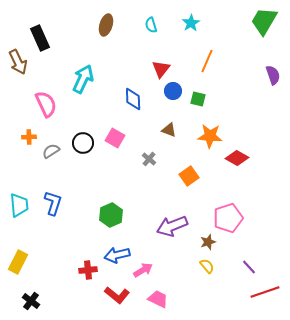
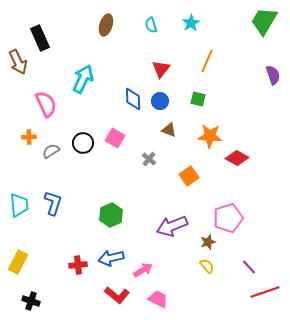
blue circle: moved 13 px left, 10 px down
blue arrow: moved 6 px left, 3 px down
red cross: moved 10 px left, 5 px up
black cross: rotated 18 degrees counterclockwise
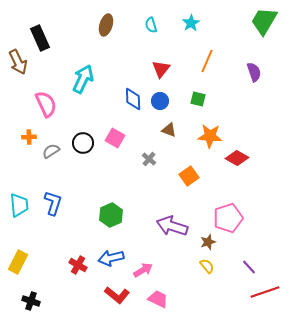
purple semicircle: moved 19 px left, 3 px up
purple arrow: rotated 40 degrees clockwise
red cross: rotated 36 degrees clockwise
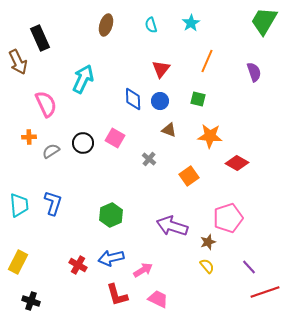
red diamond: moved 5 px down
red L-shape: rotated 35 degrees clockwise
